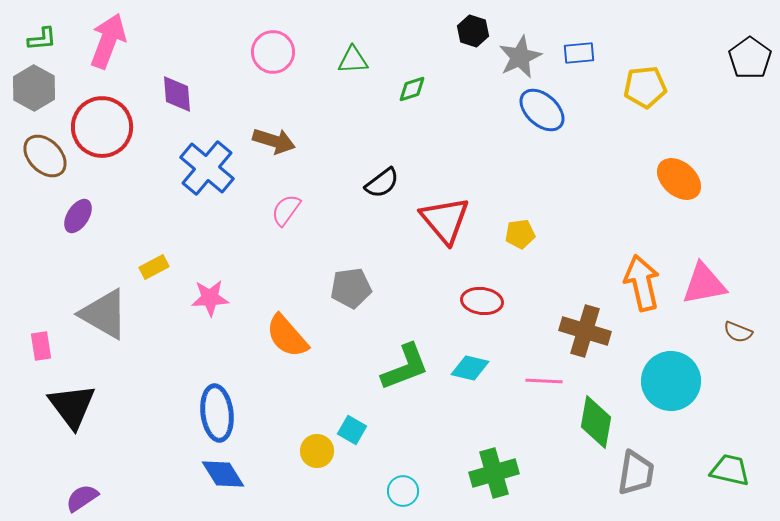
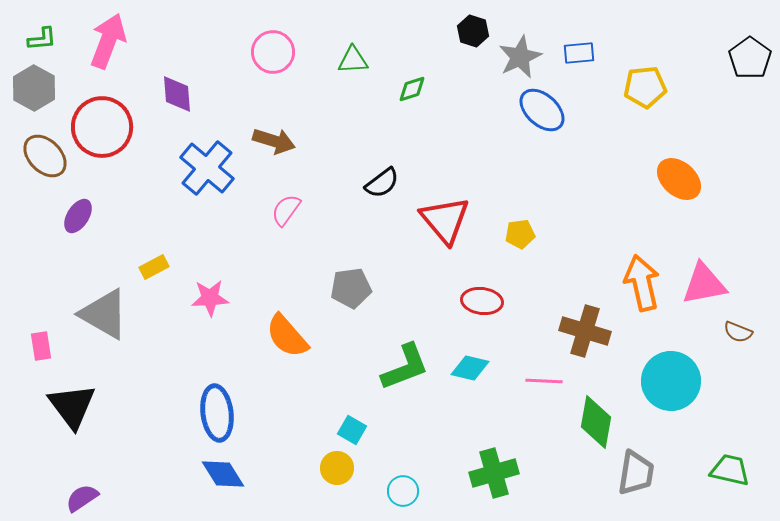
yellow circle at (317, 451): moved 20 px right, 17 px down
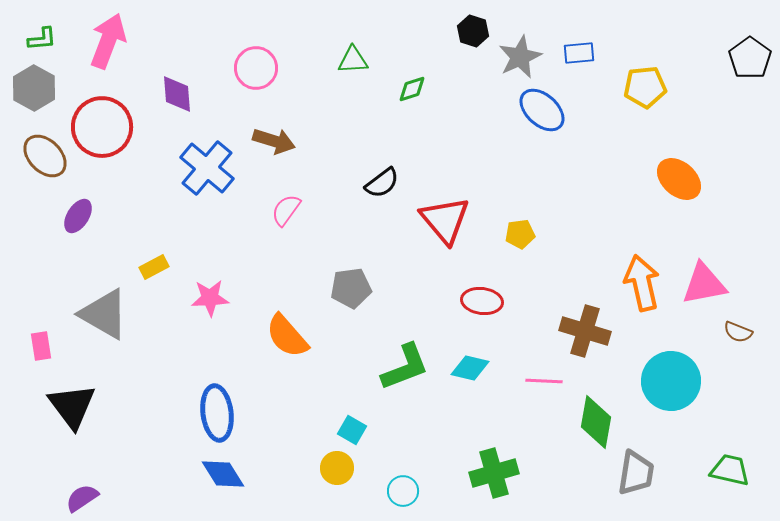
pink circle at (273, 52): moved 17 px left, 16 px down
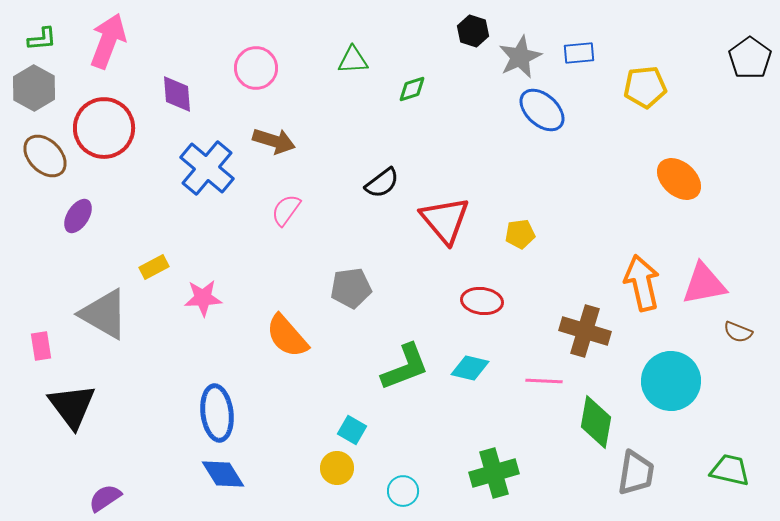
red circle at (102, 127): moved 2 px right, 1 px down
pink star at (210, 298): moved 7 px left
purple semicircle at (82, 498): moved 23 px right
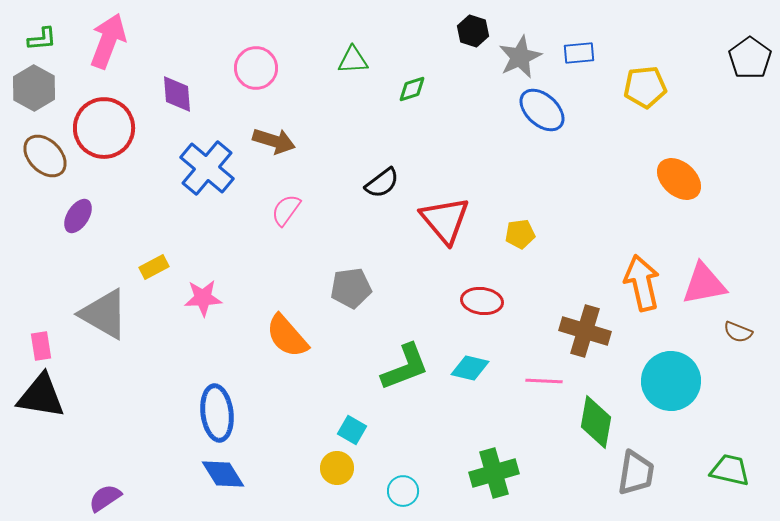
black triangle at (72, 406): moved 31 px left, 10 px up; rotated 44 degrees counterclockwise
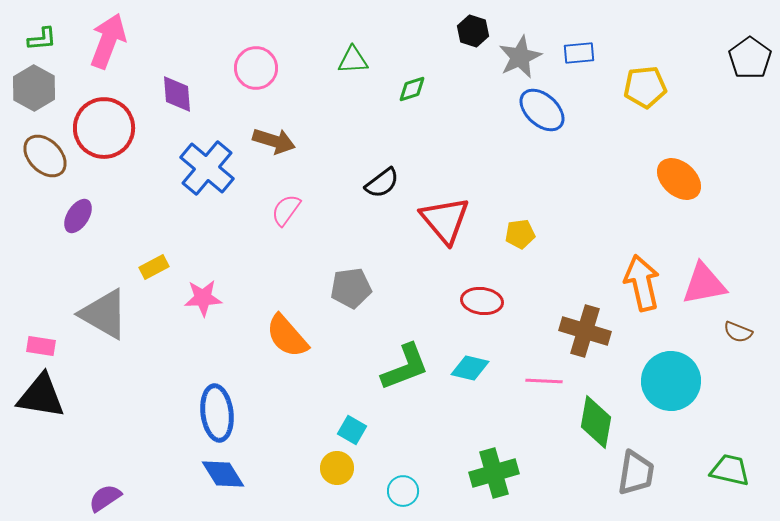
pink rectangle at (41, 346): rotated 72 degrees counterclockwise
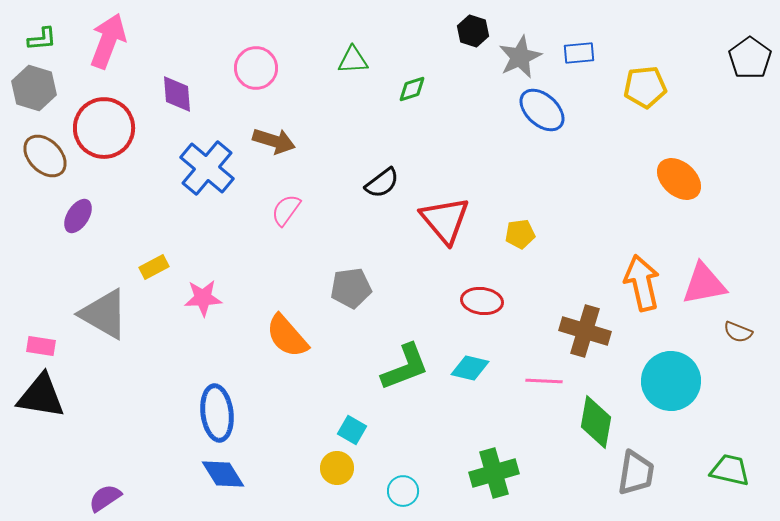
gray hexagon at (34, 88): rotated 12 degrees counterclockwise
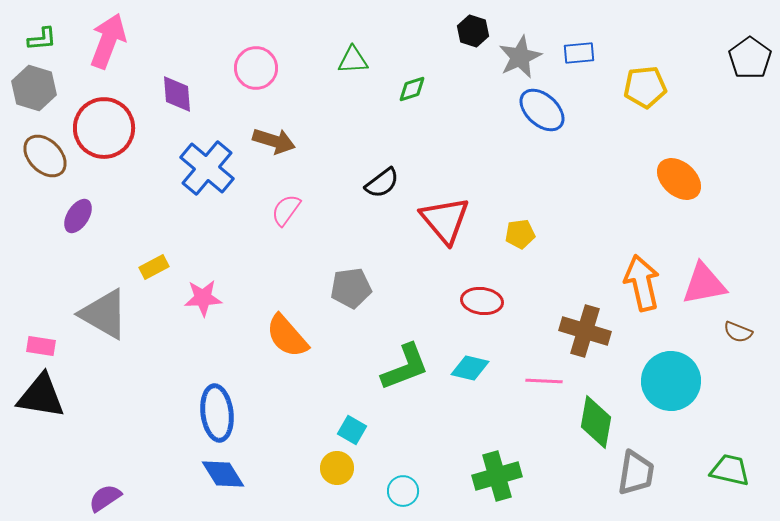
green cross at (494, 473): moved 3 px right, 3 px down
